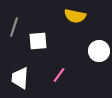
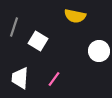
white square: rotated 36 degrees clockwise
pink line: moved 5 px left, 4 px down
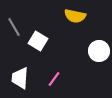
gray line: rotated 48 degrees counterclockwise
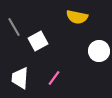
yellow semicircle: moved 2 px right, 1 px down
white square: rotated 30 degrees clockwise
pink line: moved 1 px up
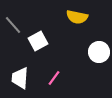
gray line: moved 1 px left, 2 px up; rotated 12 degrees counterclockwise
white circle: moved 1 px down
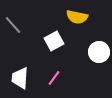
white square: moved 16 px right
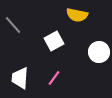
yellow semicircle: moved 2 px up
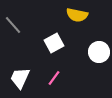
white square: moved 2 px down
white trapezoid: rotated 20 degrees clockwise
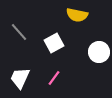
gray line: moved 6 px right, 7 px down
